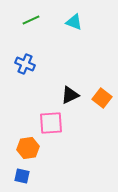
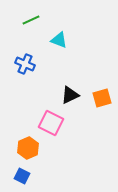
cyan triangle: moved 15 px left, 18 px down
orange square: rotated 36 degrees clockwise
pink square: rotated 30 degrees clockwise
orange hexagon: rotated 15 degrees counterclockwise
blue square: rotated 14 degrees clockwise
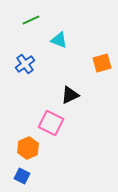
blue cross: rotated 30 degrees clockwise
orange square: moved 35 px up
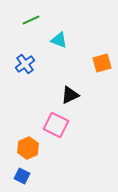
pink square: moved 5 px right, 2 px down
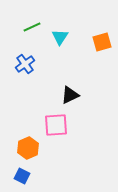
green line: moved 1 px right, 7 px down
cyan triangle: moved 1 px right, 3 px up; rotated 42 degrees clockwise
orange square: moved 21 px up
pink square: rotated 30 degrees counterclockwise
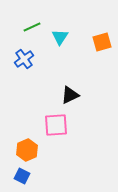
blue cross: moved 1 px left, 5 px up
orange hexagon: moved 1 px left, 2 px down
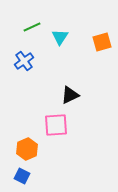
blue cross: moved 2 px down
orange hexagon: moved 1 px up
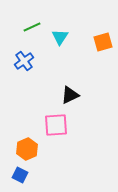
orange square: moved 1 px right
blue square: moved 2 px left, 1 px up
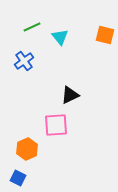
cyan triangle: rotated 12 degrees counterclockwise
orange square: moved 2 px right, 7 px up; rotated 30 degrees clockwise
blue square: moved 2 px left, 3 px down
